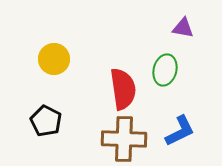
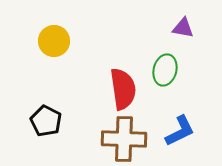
yellow circle: moved 18 px up
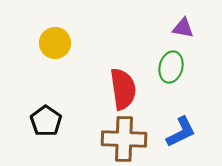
yellow circle: moved 1 px right, 2 px down
green ellipse: moved 6 px right, 3 px up
black pentagon: rotated 8 degrees clockwise
blue L-shape: moved 1 px right, 1 px down
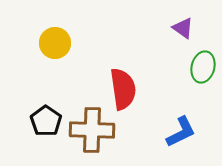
purple triangle: rotated 25 degrees clockwise
green ellipse: moved 32 px right
brown cross: moved 32 px left, 9 px up
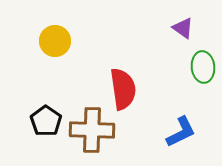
yellow circle: moved 2 px up
green ellipse: rotated 20 degrees counterclockwise
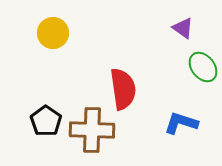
yellow circle: moved 2 px left, 8 px up
green ellipse: rotated 32 degrees counterclockwise
blue L-shape: moved 9 px up; rotated 136 degrees counterclockwise
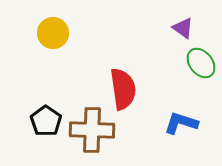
green ellipse: moved 2 px left, 4 px up
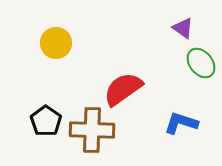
yellow circle: moved 3 px right, 10 px down
red semicircle: rotated 117 degrees counterclockwise
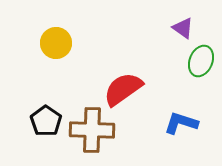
green ellipse: moved 2 px up; rotated 60 degrees clockwise
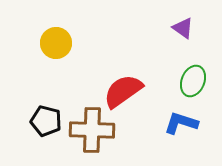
green ellipse: moved 8 px left, 20 px down
red semicircle: moved 2 px down
black pentagon: rotated 20 degrees counterclockwise
